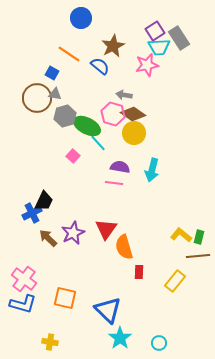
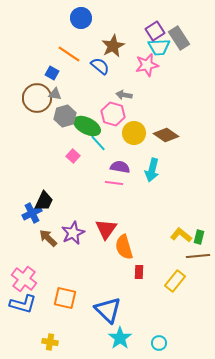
brown diamond: moved 33 px right, 21 px down
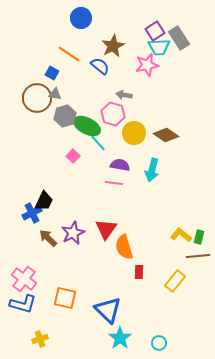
purple semicircle: moved 2 px up
yellow cross: moved 10 px left, 3 px up; rotated 28 degrees counterclockwise
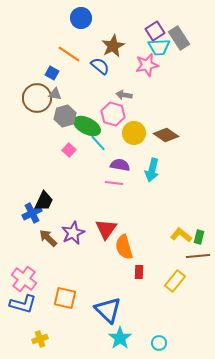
pink square: moved 4 px left, 6 px up
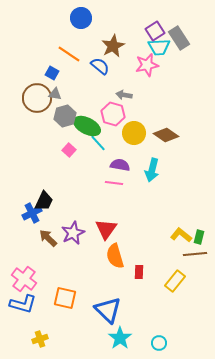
orange semicircle: moved 9 px left, 9 px down
brown line: moved 3 px left, 2 px up
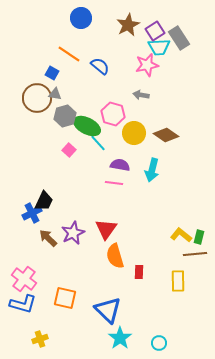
brown star: moved 15 px right, 21 px up
gray arrow: moved 17 px right
yellow rectangle: moved 3 px right; rotated 40 degrees counterclockwise
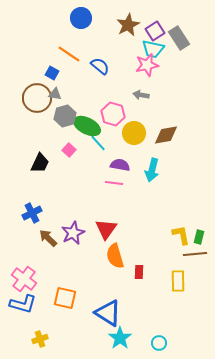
cyan trapezoid: moved 6 px left, 2 px down; rotated 15 degrees clockwise
brown diamond: rotated 45 degrees counterclockwise
black trapezoid: moved 4 px left, 38 px up
yellow L-shape: rotated 40 degrees clockwise
blue triangle: moved 3 px down; rotated 12 degrees counterclockwise
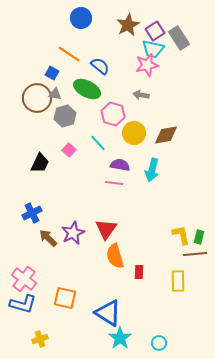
green ellipse: moved 37 px up
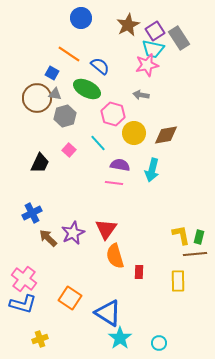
orange square: moved 5 px right; rotated 20 degrees clockwise
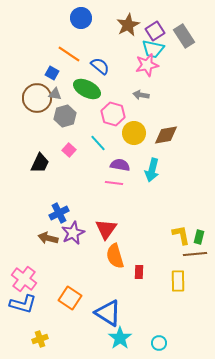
gray rectangle: moved 5 px right, 2 px up
blue cross: moved 27 px right
brown arrow: rotated 30 degrees counterclockwise
